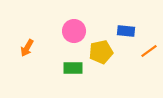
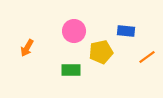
orange line: moved 2 px left, 6 px down
green rectangle: moved 2 px left, 2 px down
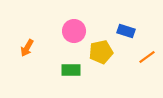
blue rectangle: rotated 12 degrees clockwise
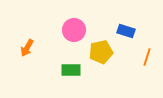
pink circle: moved 1 px up
orange line: rotated 36 degrees counterclockwise
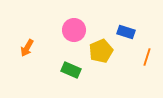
blue rectangle: moved 1 px down
yellow pentagon: moved 1 px up; rotated 10 degrees counterclockwise
green rectangle: rotated 24 degrees clockwise
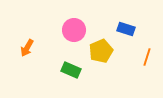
blue rectangle: moved 3 px up
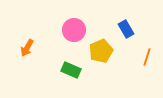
blue rectangle: rotated 42 degrees clockwise
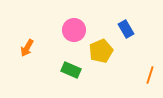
orange line: moved 3 px right, 18 px down
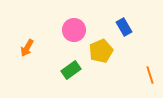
blue rectangle: moved 2 px left, 2 px up
green rectangle: rotated 60 degrees counterclockwise
orange line: rotated 36 degrees counterclockwise
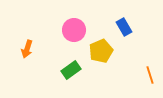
orange arrow: moved 1 px down; rotated 12 degrees counterclockwise
